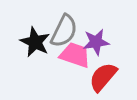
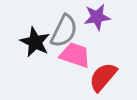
purple star: moved 1 px right, 25 px up
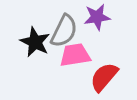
pink trapezoid: rotated 28 degrees counterclockwise
red semicircle: moved 1 px right
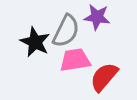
purple star: rotated 16 degrees clockwise
gray semicircle: moved 2 px right
pink trapezoid: moved 5 px down
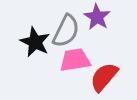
purple star: rotated 24 degrees clockwise
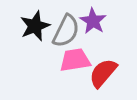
purple star: moved 4 px left, 4 px down
black star: moved 16 px up; rotated 24 degrees clockwise
red semicircle: moved 1 px left, 4 px up
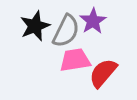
purple star: rotated 8 degrees clockwise
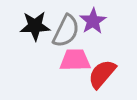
black star: rotated 20 degrees clockwise
pink trapezoid: rotated 8 degrees clockwise
red semicircle: moved 1 px left, 1 px down
